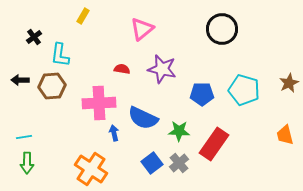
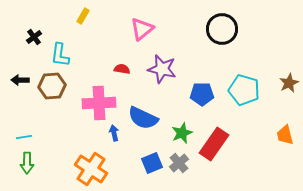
green star: moved 3 px right, 2 px down; rotated 25 degrees counterclockwise
blue square: rotated 15 degrees clockwise
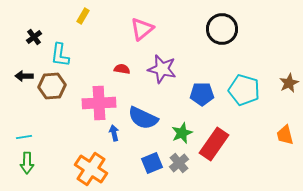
black arrow: moved 4 px right, 4 px up
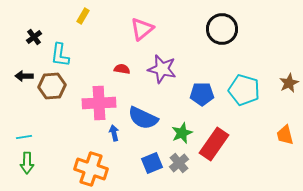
orange cross: rotated 16 degrees counterclockwise
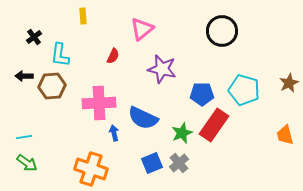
yellow rectangle: rotated 35 degrees counterclockwise
black circle: moved 2 px down
red semicircle: moved 9 px left, 13 px up; rotated 105 degrees clockwise
red rectangle: moved 19 px up
green arrow: rotated 55 degrees counterclockwise
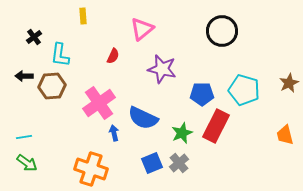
pink cross: rotated 32 degrees counterclockwise
red rectangle: moved 2 px right, 1 px down; rotated 8 degrees counterclockwise
